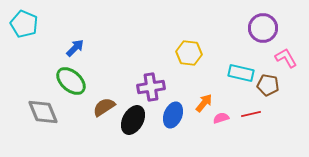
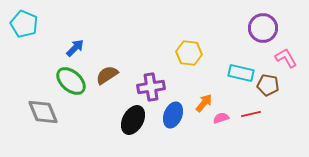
brown semicircle: moved 3 px right, 32 px up
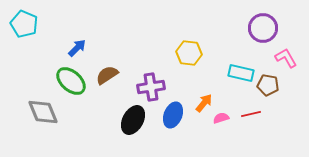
blue arrow: moved 2 px right
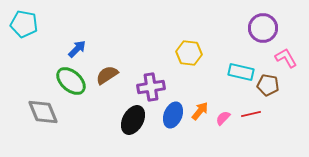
cyan pentagon: rotated 12 degrees counterclockwise
blue arrow: moved 1 px down
cyan rectangle: moved 1 px up
orange arrow: moved 4 px left, 8 px down
pink semicircle: moved 2 px right; rotated 28 degrees counterclockwise
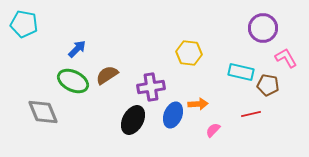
green ellipse: moved 2 px right; rotated 16 degrees counterclockwise
orange arrow: moved 2 px left, 7 px up; rotated 48 degrees clockwise
pink semicircle: moved 10 px left, 12 px down
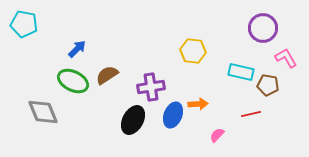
yellow hexagon: moved 4 px right, 2 px up
pink semicircle: moved 4 px right, 5 px down
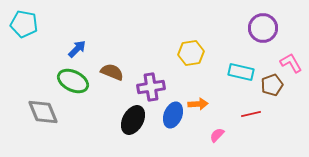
yellow hexagon: moved 2 px left, 2 px down; rotated 15 degrees counterclockwise
pink L-shape: moved 5 px right, 5 px down
brown semicircle: moved 5 px right, 3 px up; rotated 55 degrees clockwise
brown pentagon: moved 4 px right; rotated 30 degrees counterclockwise
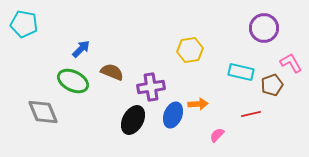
purple circle: moved 1 px right
blue arrow: moved 4 px right
yellow hexagon: moved 1 px left, 3 px up
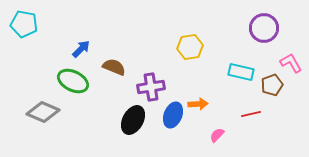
yellow hexagon: moved 3 px up
brown semicircle: moved 2 px right, 5 px up
gray diamond: rotated 44 degrees counterclockwise
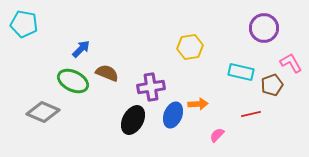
brown semicircle: moved 7 px left, 6 px down
